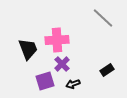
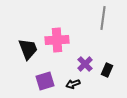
gray line: rotated 55 degrees clockwise
purple cross: moved 23 px right
black rectangle: rotated 32 degrees counterclockwise
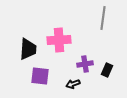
pink cross: moved 2 px right
black trapezoid: rotated 25 degrees clockwise
purple cross: rotated 35 degrees clockwise
purple square: moved 5 px left, 5 px up; rotated 24 degrees clockwise
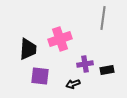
pink cross: moved 1 px right, 1 px up; rotated 15 degrees counterclockwise
black rectangle: rotated 56 degrees clockwise
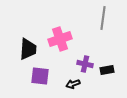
purple cross: rotated 21 degrees clockwise
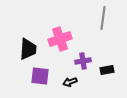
purple cross: moved 2 px left, 3 px up; rotated 21 degrees counterclockwise
black arrow: moved 3 px left, 2 px up
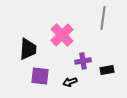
pink cross: moved 2 px right, 4 px up; rotated 25 degrees counterclockwise
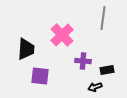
black trapezoid: moved 2 px left
purple cross: rotated 14 degrees clockwise
black arrow: moved 25 px right, 5 px down
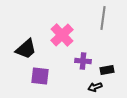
black trapezoid: rotated 45 degrees clockwise
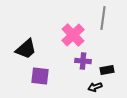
pink cross: moved 11 px right
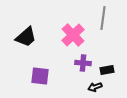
black trapezoid: moved 12 px up
purple cross: moved 2 px down
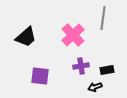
purple cross: moved 2 px left, 3 px down; rotated 14 degrees counterclockwise
